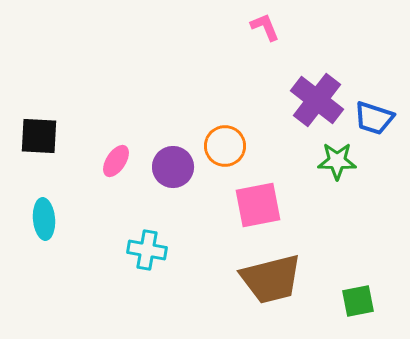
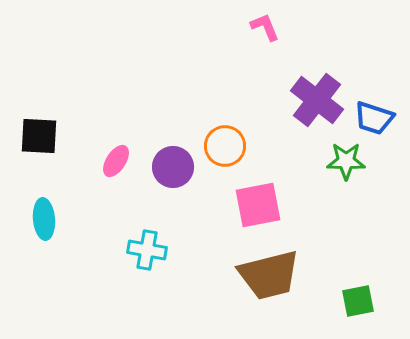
green star: moved 9 px right
brown trapezoid: moved 2 px left, 4 px up
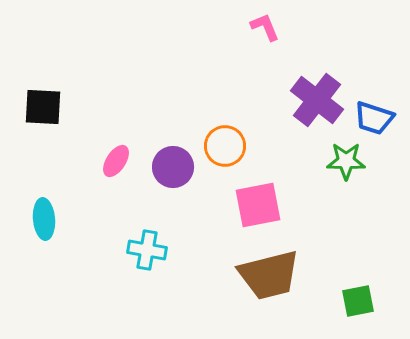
black square: moved 4 px right, 29 px up
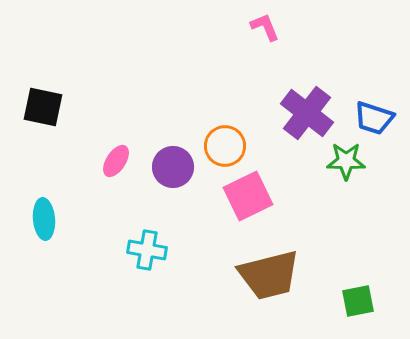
purple cross: moved 10 px left, 13 px down
black square: rotated 9 degrees clockwise
pink square: moved 10 px left, 9 px up; rotated 15 degrees counterclockwise
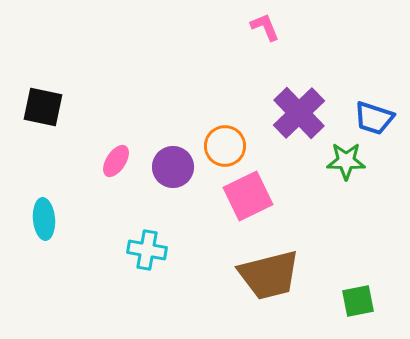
purple cross: moved 8 px left; rotated 8 degrees clockwise
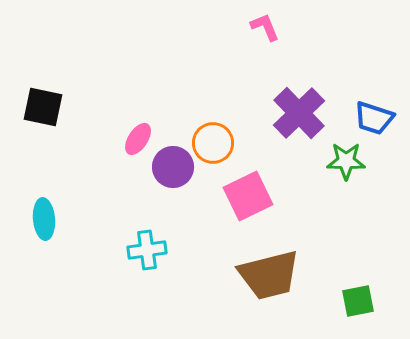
orange circle: moved 12 px left, 3 px up
pink ellipse: moved 22 px right, 22 px up
cyan cross: rotated 18 degrees counterclockwise
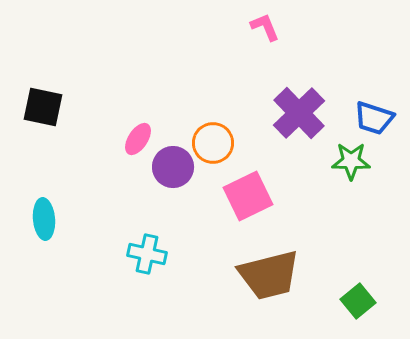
green star: moved 5 px right
cyan cross: moved 4 px down; rotated 21 degrees clockwise
green square: rotated 28 degrees counterclockwise
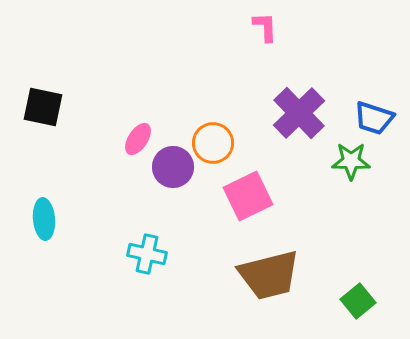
pink L-shape: rotated 20 degrees clockwise
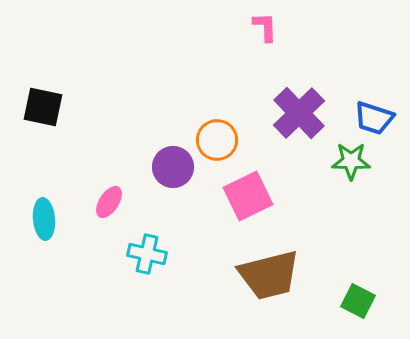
pink ellipse: moved 29 px left, 63 px down
orange circle: moved 4 px right, 3 px up
green square: rotated 24 degrees counterclockwise
